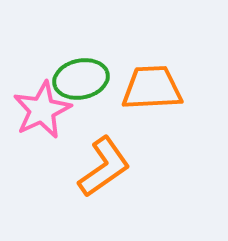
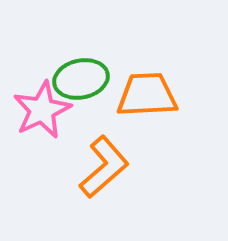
orange trapezoid: moved 5 px left, 7 px down
orange L-shape: rotated 6 degrees counterclockwise
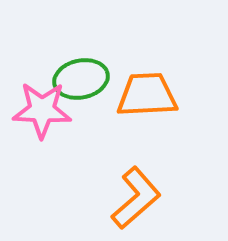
pink star: rotated 28 degrees clockwise
orange L-shape: moved 32 px right, 31 px down
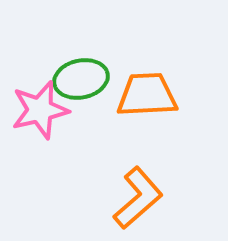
pink star: moved 2 px left; rotated 16 degrees counterclockwise
orange L-shape: moved 2 px right
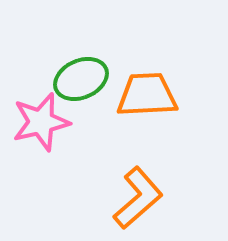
green ellipse: rotated 12 degrees counterclockwise
pink star: moved 1 px right, 12 px down
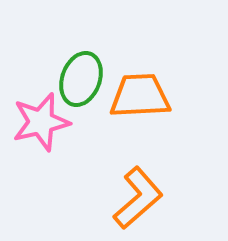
green ellipse: rotated 46 degrees counterclockwise
orange trapezoid: moved 7 px left, 1 px down
